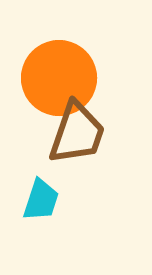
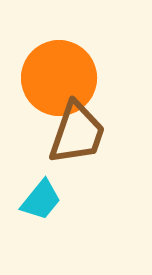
cyan trapezoid: rotated 21 degrees clockwise
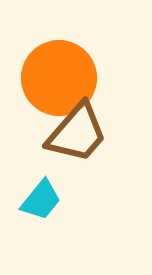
brown trapezoid: rotated 22 degrees clockwise
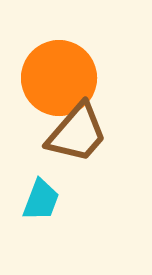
cyan trapezoid: rotated 18 degrees counterclockwise
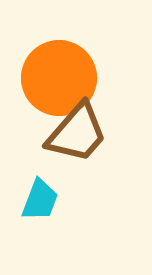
cyan trapezoid: moved 1 px left
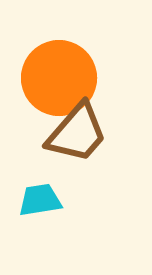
cyan trapezoid: rotated 120 degrees counterclockwise
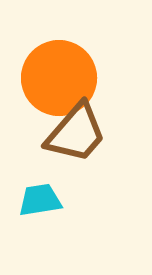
brown trapezoid: moved 1 px left
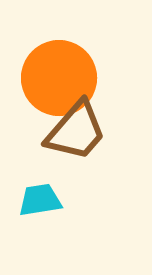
brown trapezoid: moved 2 px up
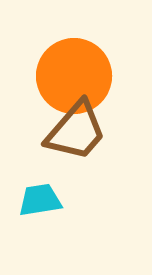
orange circle: moved 15 px right, 2 px up
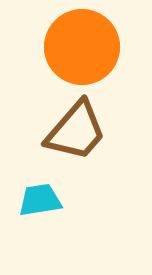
orange circle: moved 8 px right, 29 px up
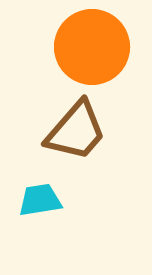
orange circle: moved 10 px right
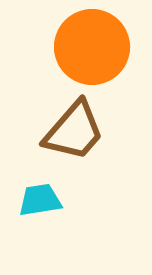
brown trapezoid: moved 2 px left
